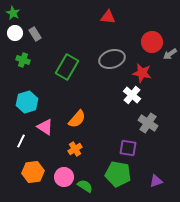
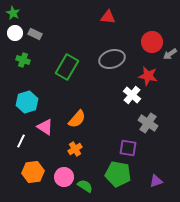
gray rectangle: rotated 32 degrees counterclockwise
red star: moved 6 px right, 3 px down
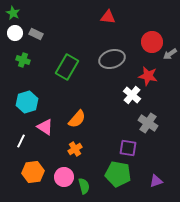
gray rectangle: moved 1 px right
green semicircle: moved 1 px left; rotated 42 degrees clockwise
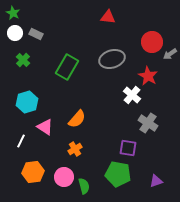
green cross: rotated 24 degrees clockwise
red star: rotated 18 degrees clockwise
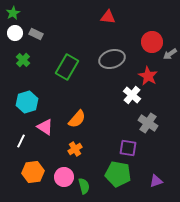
green star: rotated 16 degrees clockwise
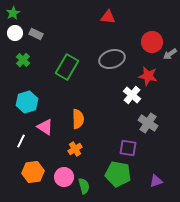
red star: rotated 18 degrees counterclockwise
orange semicircle: moved 1 px right; rotated 42 degrees counterclockwise
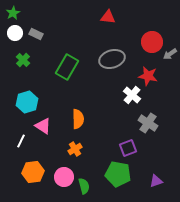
pink triangle: moved 2 px left, 1 px up
purple square: rotated 30 degrees counterclockwise
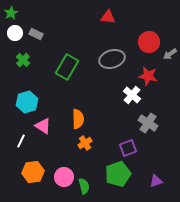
green star: moved 2 px left
red circle: moved 3 px left
orange cross: moved 10 px right, 6 px up
green pentagon: rotated 30 degrees counterclockwise
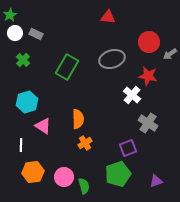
green star: moved 1 px left, 2 px down
white line: moved 4 px down; rotated 24 degrees counterclockwise
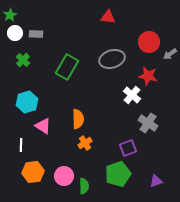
gray rectangle: rotated 24 degrees counterclockwise
pink circle: moved 1 px up
green semicircle: rotated 14 degrees clockwise
